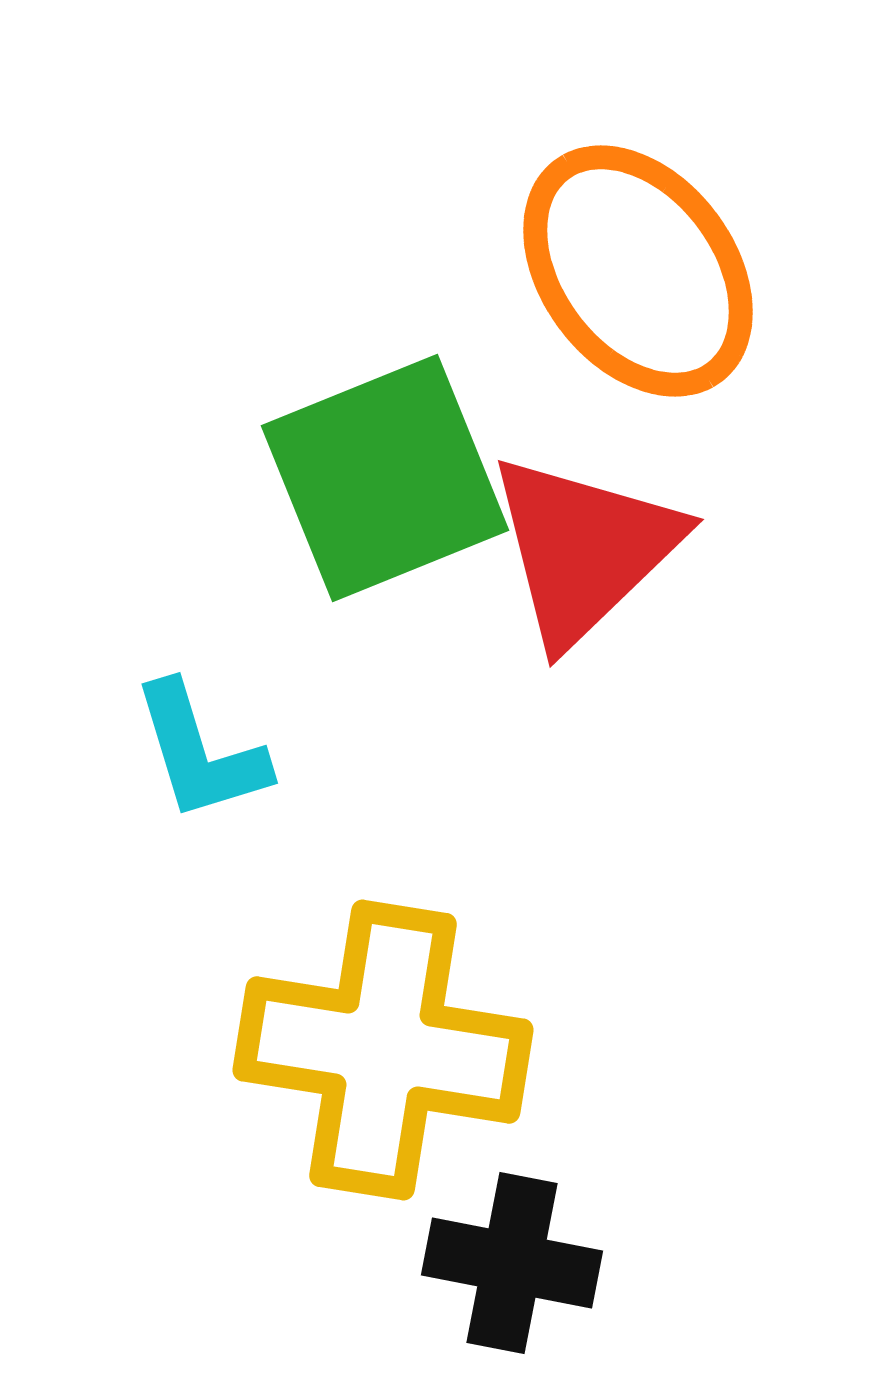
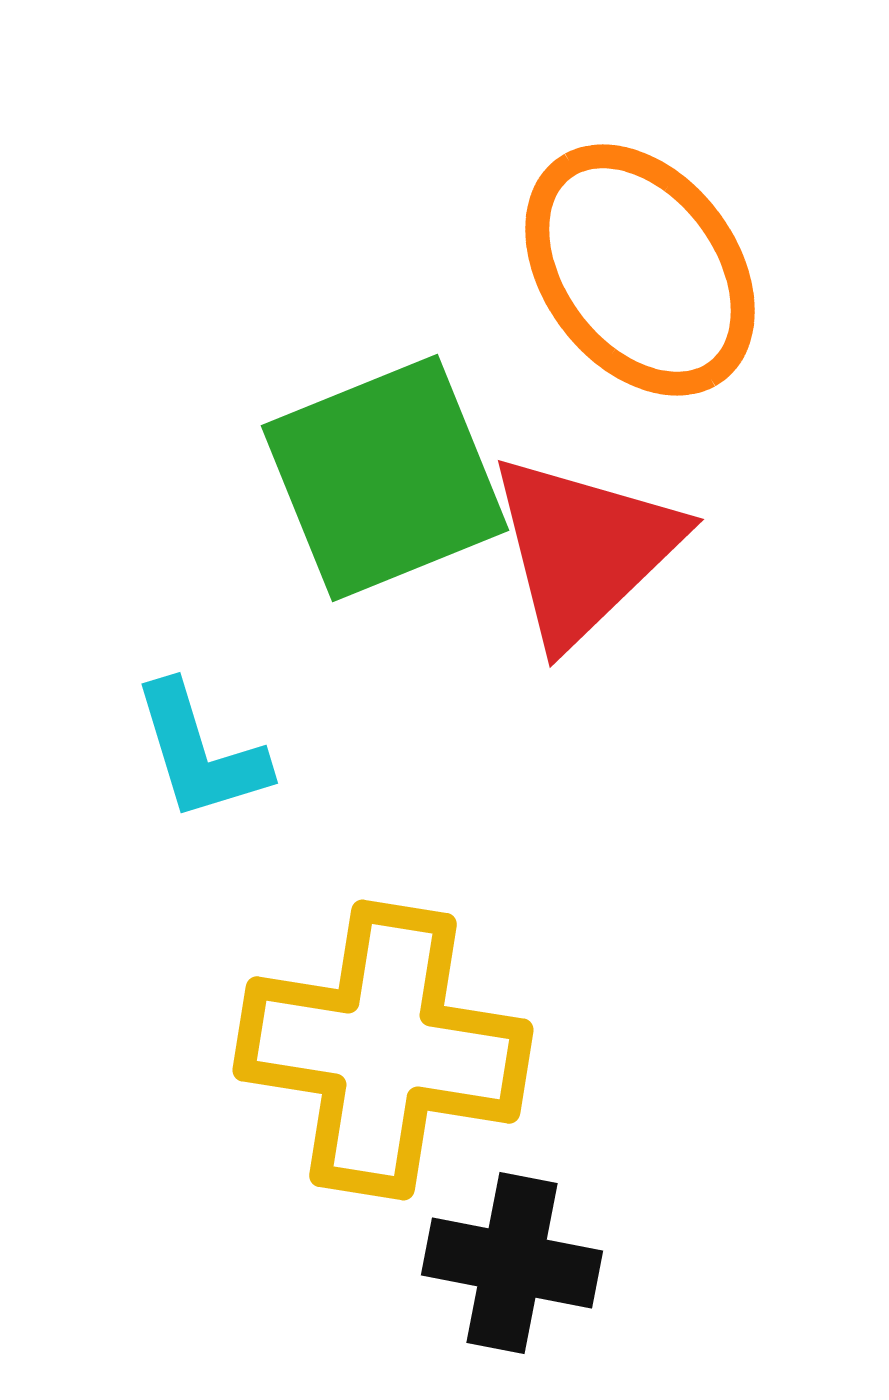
orange ellipse: moved 2 px right, 1 px up
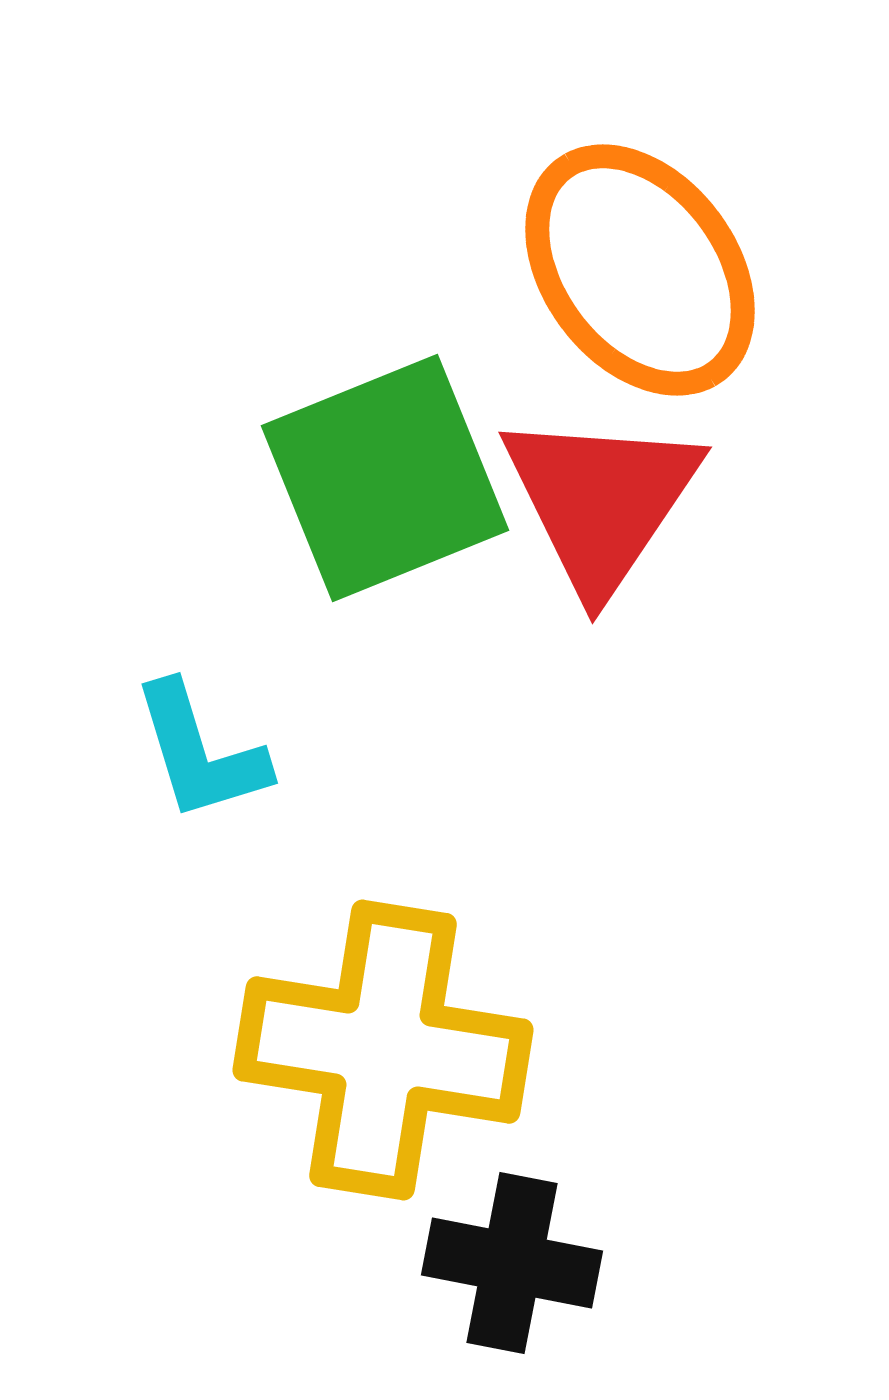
red triangle: moved 17 px right, 48 px up; rotated 12 degrees counterclockwise
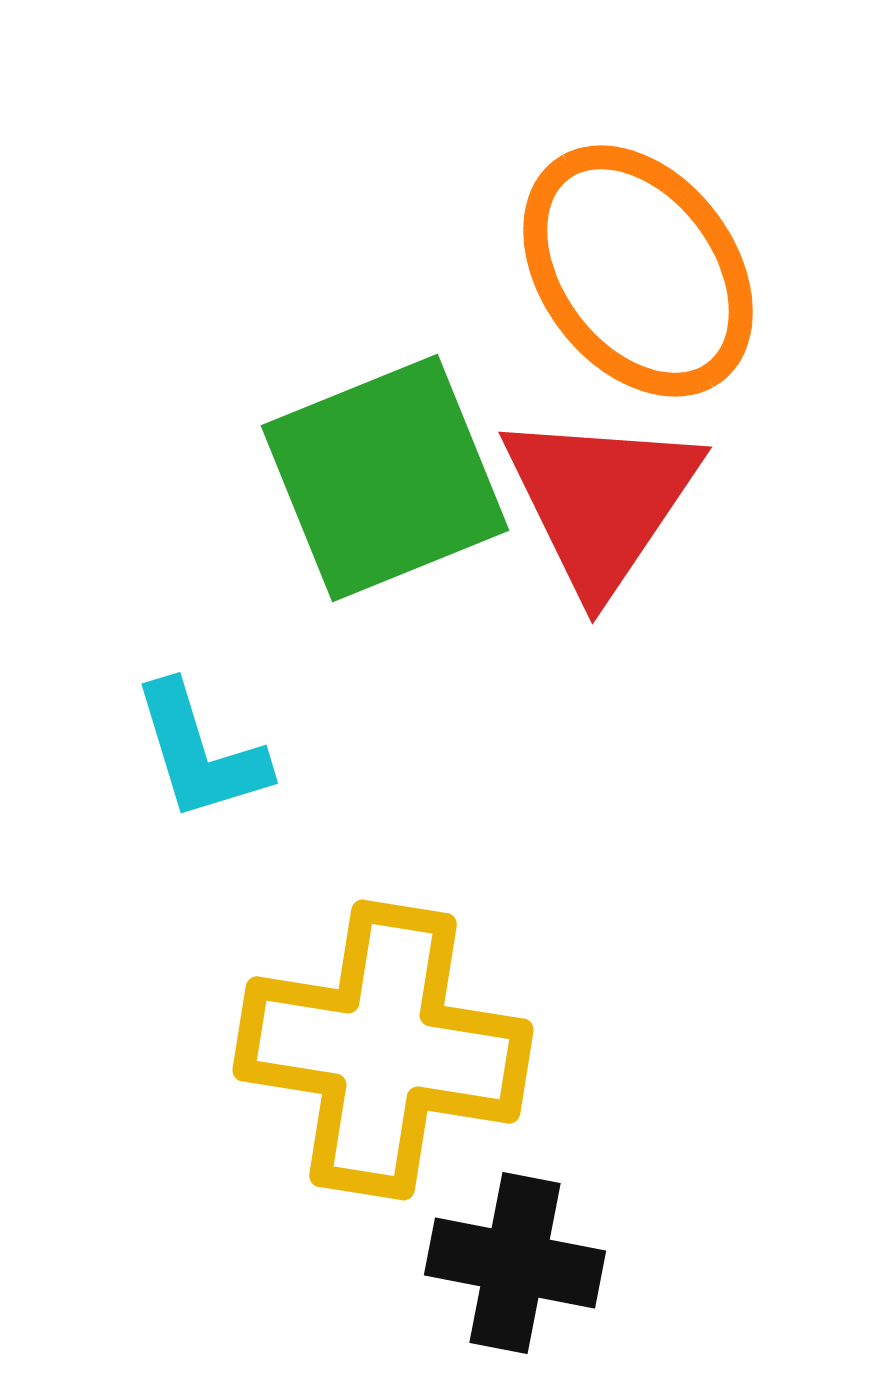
orange ellipse: moved 2 px left, 1 px down
black cross: moved 3 px right
